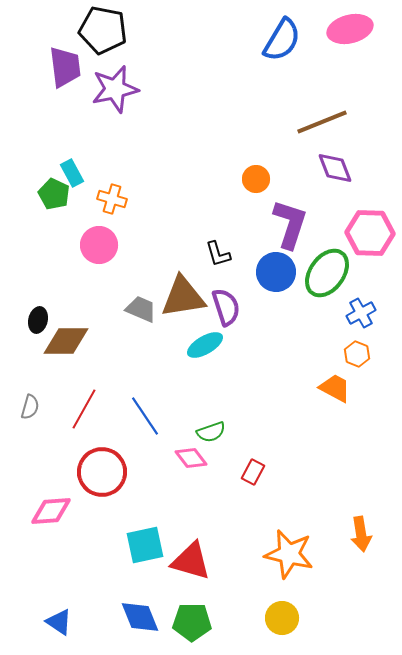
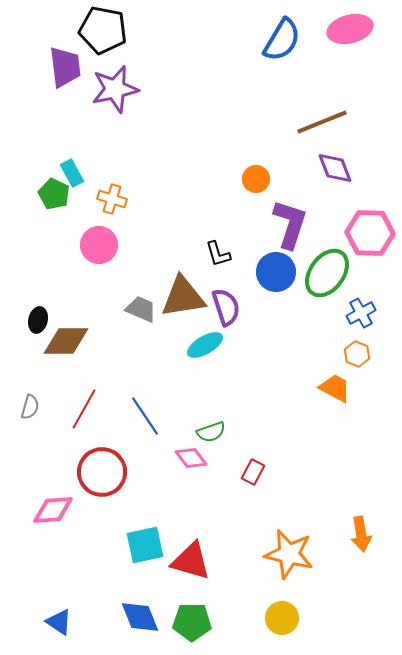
pink diamond at (51, 511): moved 2 px right, 1 px up
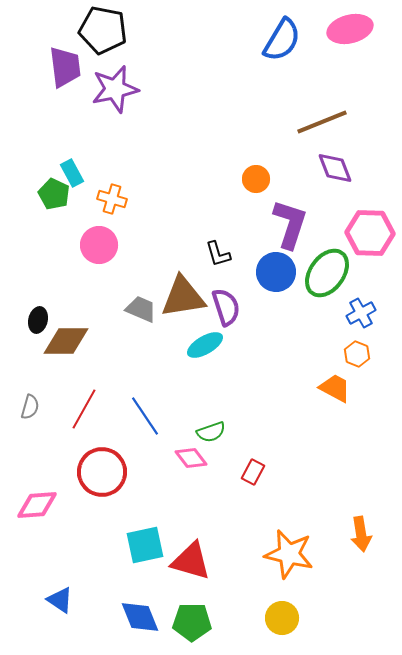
pink diamond at (53, 510): moved 16 px left, 5 px up
blue triangle at (59, 622): moved 1 px right, 22 px up
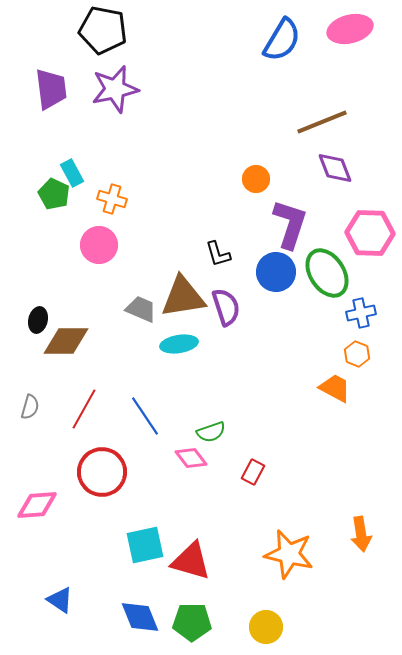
purple trapezoid at (65, 67): moved 14 px left, 22 px down
green ellipse at (327, 273): rotated 69 degrees counterclockwise
blue cross at (361, 313): rotated 16 degrees clockwise
cyan ellipse at (205, 345): moved 26 px left, 1 px up; rotated 21 degrees clockwise
yellow circle at (282, 618): moved 16 px left, 9 px down
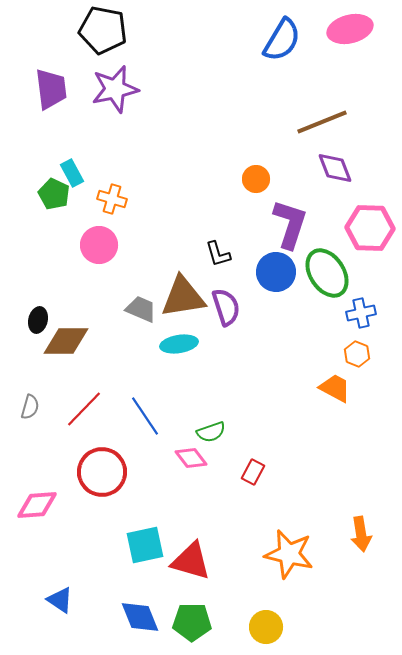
pink hexagon at (370, 233): moved 5 px up
red line at (84, 409): rotated 15 degrees clockwise
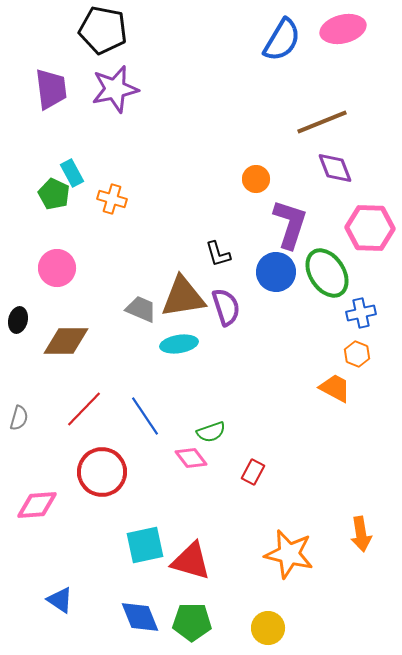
pink ellipse at (350, 29): moved 7 px left
pink circle at (99, 245): moved 42 px left, 23 px down
black ellipse at (38, 320): moved 20 px left
gray semicircle at (30, 407): moved 11 px left, 11 px down
yellow circle at (266, 627): moved 2 px right, 1 px down
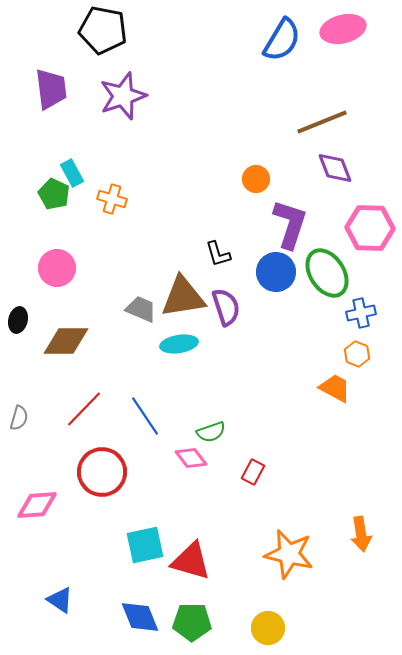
purple star at (115, 89): moved 8 px right, 7 px down; rotated 6 degrees counterclockwise
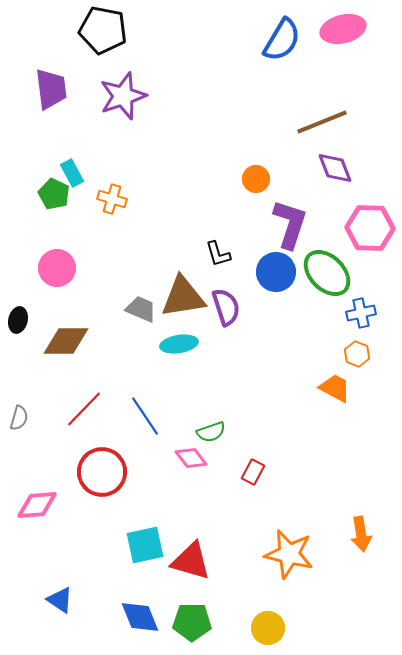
green ellipse at (327, 273): rotated 12 degrees counterclockwise
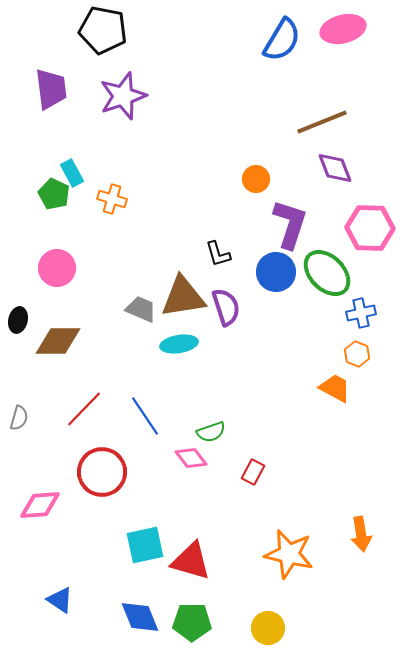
brown diamond at (66, 341): moved 8 px left
pink diamond at (37, 505): moved 3 px right
